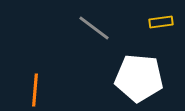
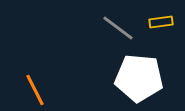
gray line: moved 24 px right
orange line: rotated 32 degrees counterclockwise
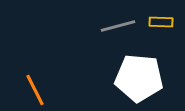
yellow rectangle: rotated 10 degrees clockwise
gray line: moved 2 px up; rotated 52 degrees counterclockwise
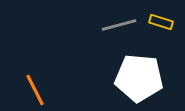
yellow rectangle: rotated 15 degrees clockwise
gray line: moved 1 px right, 1 px up
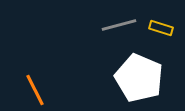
yellow rectangle: moved 6 px down
white pentagon: rotated 18 degrees clockwise
